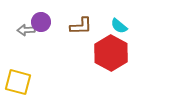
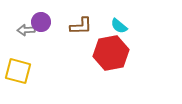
red hexagon: rotated 20 degrees clockwise
yellow square: moved 11 px up
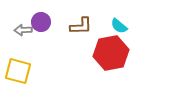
gray arrow: moved 3 px left
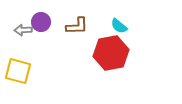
brown L-shape: moved 4 px left
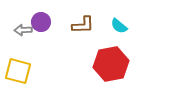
brown L-shape: moved 6 px right, 1 px up
red hexagon: moved 11 px down
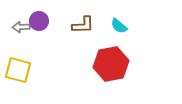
purple circle: moved 2 px left, 1 px up
gray arrow: moved 2 px left, 3 px up
yellow square: moved 1 px up
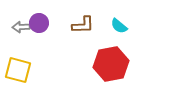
purple circle: moved 2 px down
